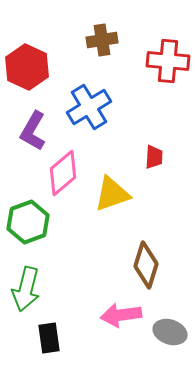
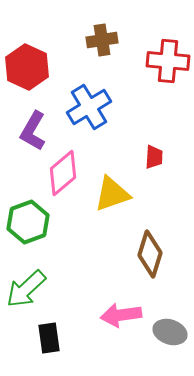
brown diamond: moved 4 px right, 11 px up
green arrow: rotated 33 degrees clockwise
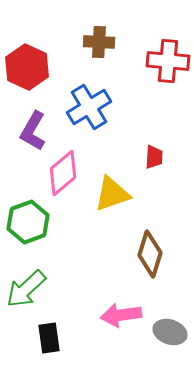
brown cross: moved 3 px left, 2 px down; rotated 12 degrees clockwise
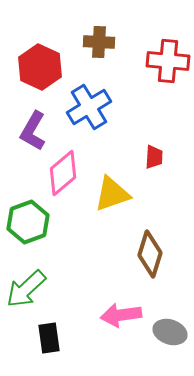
red hexagon: moved 13 px right
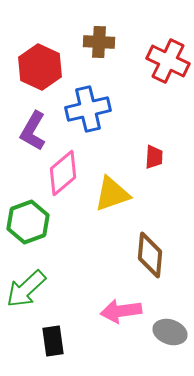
red cross: rotated 21 degrees clockwise
blue cross: moved 1 px left, 2 px down; rotated 18 degrees clockwise
brown diamond: moved 1 px down; rotated 12 degrees counterclockwise
pink arrow: moved 4 px up
black rectangle: moved 4 px right, 3 px down
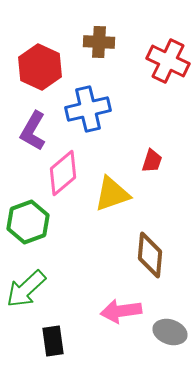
red trapezoid: moved 2 px left, 4 px down; rotated 15 degrees clockwise
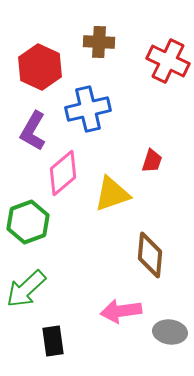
gray ellipse: rotated 12 degrees counterclockwise
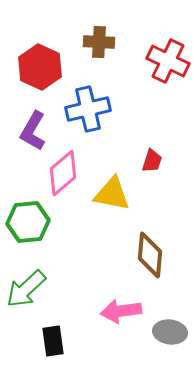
yellow triangle: rotated 30 degrees clockwise
green hexagon: rotated 15 degrees clockwise
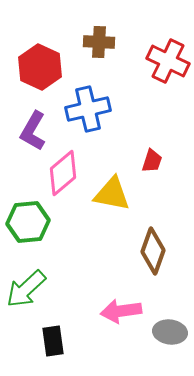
brown diamond: moved 3 px right, 4 px up; rotated 15 degrees clockwise
